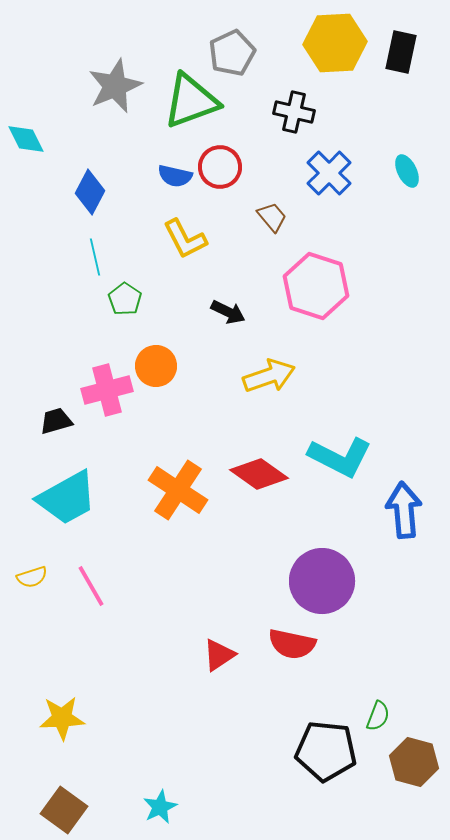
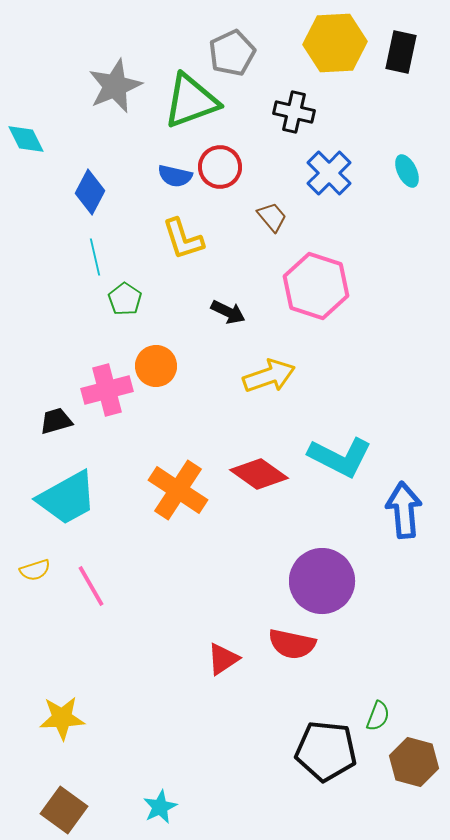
yellow L-shape: moved 2 px left; rotated 9 degrees clockwise
yellow semicircle: moved 3 px right, 7 px up
red triangle: moved 4 px right, 4 px down
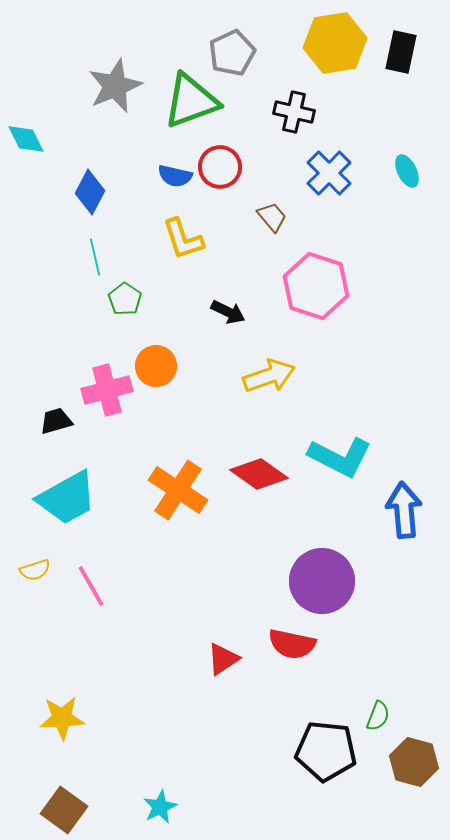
yellow hexagon: rotated 6 degrees counterclockwise
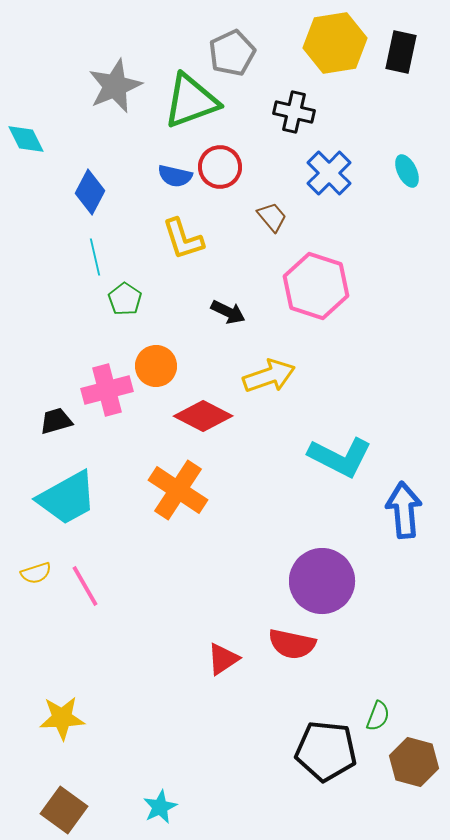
red diamond: moved 56 px left, 58 px up; rotated 8 degrees counterclockwise
yellow semicircle: moved 1 px right, 3 px down
pink line: moved 6 px left
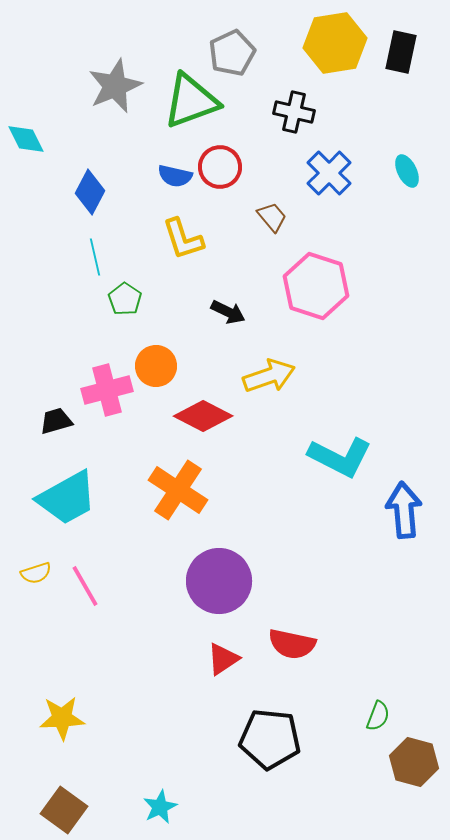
purple circle: moved 103 px left
black pentagon: moved 56 px left, 12 px up
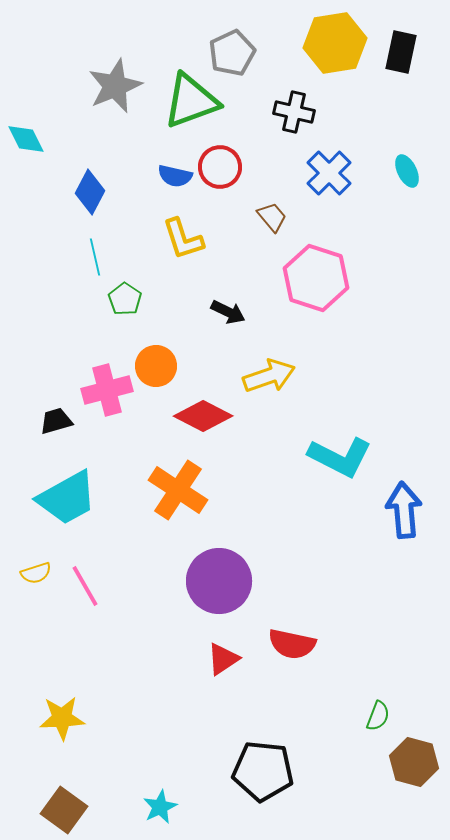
pink hexagon: moved 8 px up
black pentagon: moved 7 px left, 32 px down
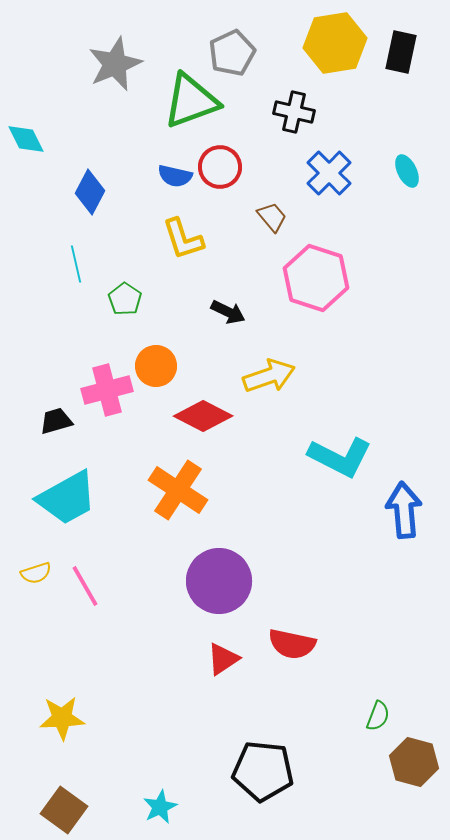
gray star: moved 22 px up
cyan line: moved 19 px left, 7 px down
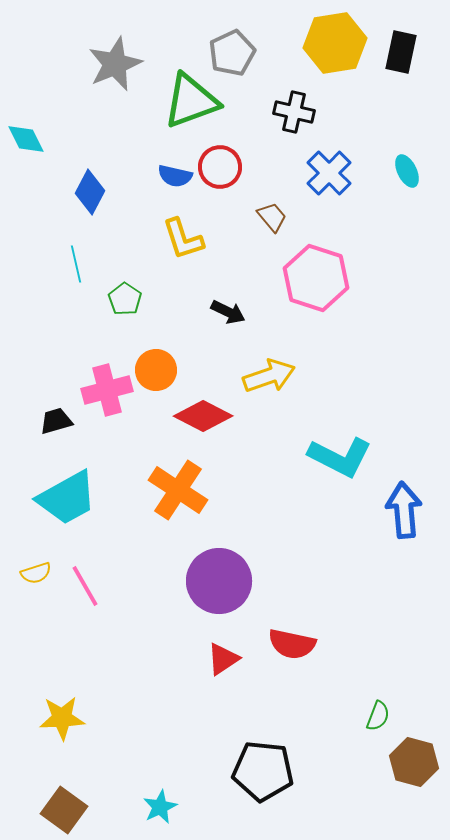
orange circle: moved 4 px down
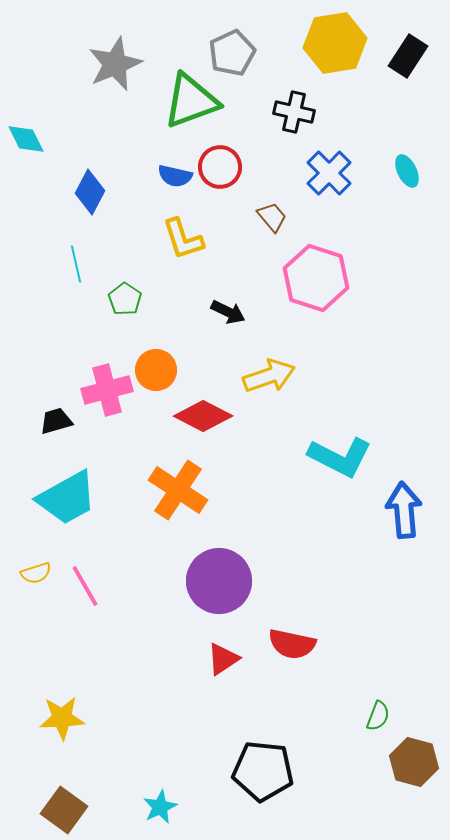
black rectangle: moved 7 px right, 4 px down; rotated 21 degrees clockwise
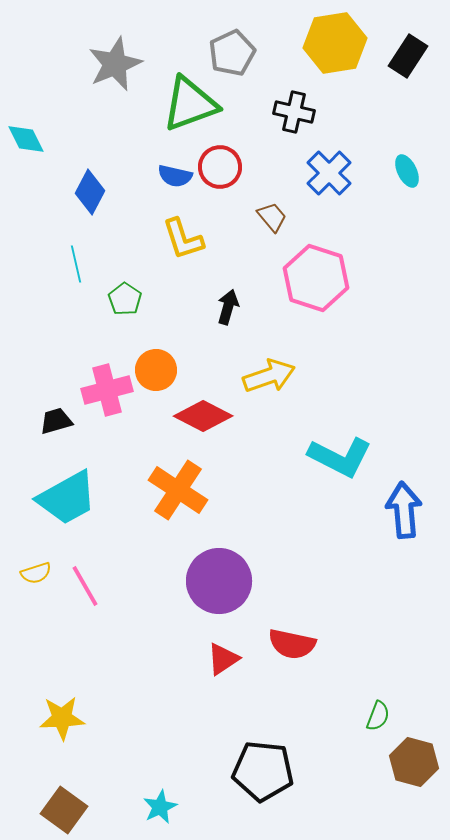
green triangle: moved 1 px left, 3 px down
black arrow: moved 5 px up; rotated 100 degrees counterclockwise
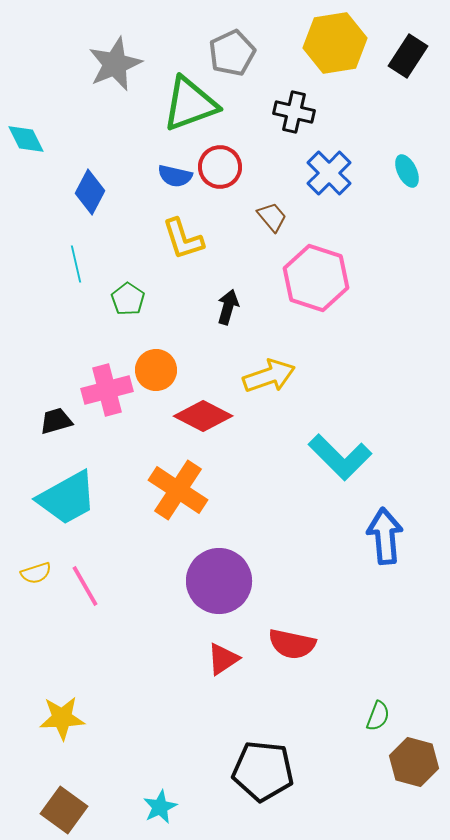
green pentagon: moved 3 px right
cyan L-shape: rotated 18 degrees clockwise
blue arrow: moved 19 px left, 26 px down
